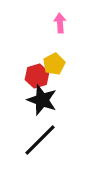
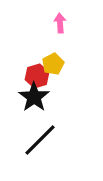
yellow pentagon: moved 1 px left
black star: moved 8 px left, 3 px up; rotated 16 degrees clockwise
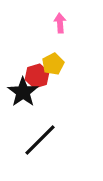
black star: moved 11 px left, 5 px up
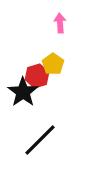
yellow pentagon: rotated 10 degrees counterclockwise
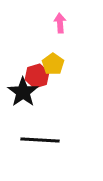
black line: rotated 48 degrees clockwise
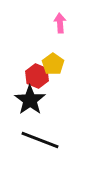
red hexagon: rotated 20 degrees counterclockwise
black star: moved 7 px right, 8 px down
black line: rotated 18 degrees clockwise
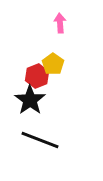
red hexagon: rotated 15 degrees clockwise
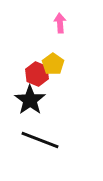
red hexagon: moved 2 px up; rotated 15 degrees counterclockwise
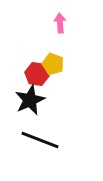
yellow pentagon: rotated 15 degrees counterclockwise
red hexagon: rotated 15 degrees counterclockwise
black star: rotated 12 degrees clockwise
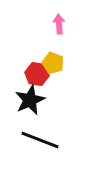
pink arrow: moved 1 px left, 1 px down
yellow pentagon: moved 1 px up
